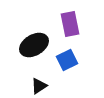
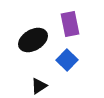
black ellipse: moved 1 px left, 5 px up
blue square: rotated 20 degrees counterclockwise
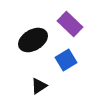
purple rectangle: rotated 35 degrees counterclockwise
blue square: moved 1 px left; rotated 15 degrees clockwise
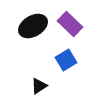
black ellipse: moved 14 px up
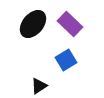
black ellipse: moved 2 px up; rotated 20 degrees counterclockwise
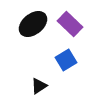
black ellipse: rotated 12 degrees clockwise
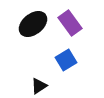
purple rectangle: moved 1 px up; rotated 10 degrees clockwise
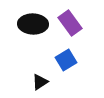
black ellipse: rotated 40 degrees clockwise
black triangle: moved 1 px right, 4 px up
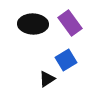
black triangle: moved 7 px right, 3 px up
